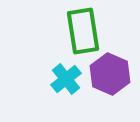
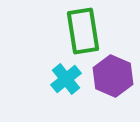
purple hexagon: moved 3 px right, 2 px down
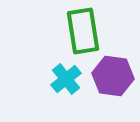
purple hexagon: rotated 15 degrees counterclockwise
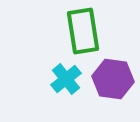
purple hexagon: moved 3 px down
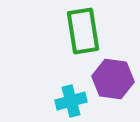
cyan cross: moved 5 px right, 22 px down; rotated 24 degrees clockwise
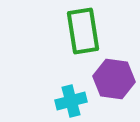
purple hexagon: moved 1 px right
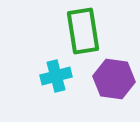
cyan cross: moved 15 px left, 25 px up
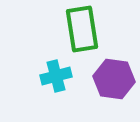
green rectangle: moved 1 px left, 2 px up
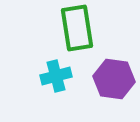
green rectangle: moved 5 px left, 1 px up
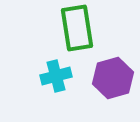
purple hexagon: moved 1 px left, 1 px up; rotated 24 degrees counterclockwise
